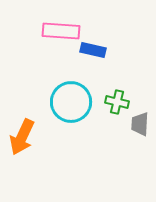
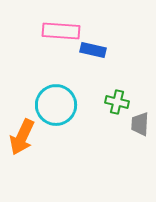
cyan circle: moved 15 px left, 3 px down
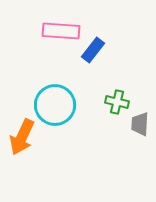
blue rectangle: rotated 65 degrees counterclockwise
cyan circle: moved 1 px left
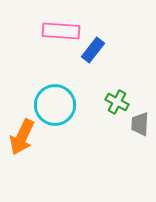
green cross: rotated 15 degrees clockwise
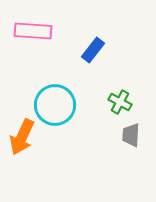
pink rectangle: moved 28 px left
green cross: moved 3 px right
gray trapezoid: moved 9 px left, 11 px down
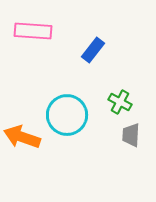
cyan circle: moved 12 px right, 10 px down
orange arrow: rotated 84 degrees clockwise
